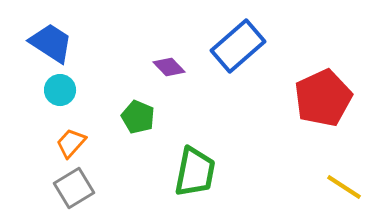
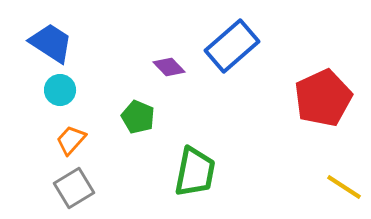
blue rectangle: moved 6 px left
orange trapezoid: moved 3 px up
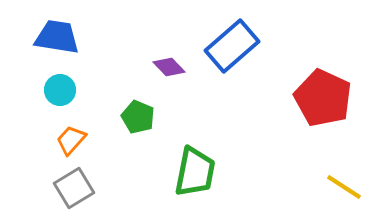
blue trapezoid: moved 6 px right, 6 px up; rotated 24 degrees counterclockwise
red pentagon: rotated 22 degrees counterclockwise
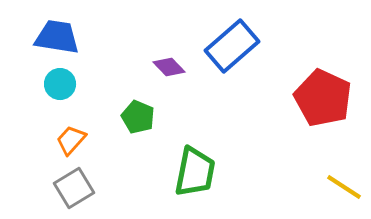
cyan circle: moved 6 px up
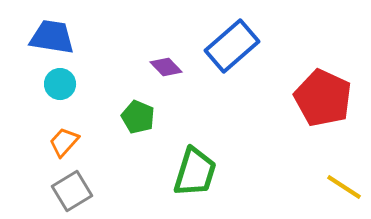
blue trapezoid: moved 5 px left
purple diamond: moved 3 px left
orange trapezoid: moved 7 px left, 2 px down
green trapezoid: rotated 6 degrees clockwise
gray square: moved 2 px left, 3 px down
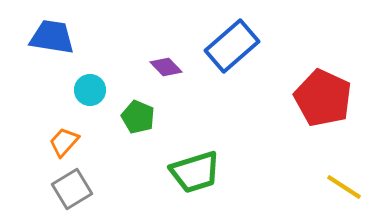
cyan circle: moved 30 px right, 6 px down
green trapezoid: rotated 56 degrees clockwise
gray square: moved 2 px up
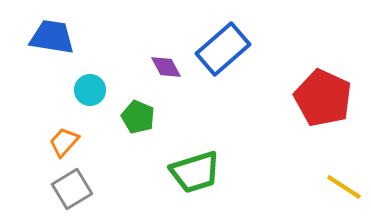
blue rectangle: moved 9 px left, 3 px down
purple diamond: rotated 16 degrees clockwise
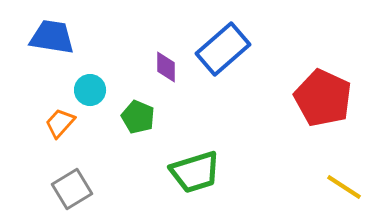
purple diamond: rotated 28 degrees clockwise
orange trapezoid: moved 4 px left, 19 px up
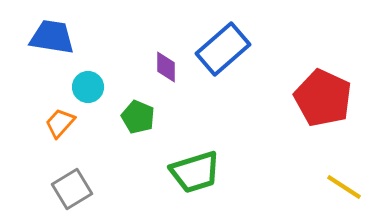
cyan circle: moved 2 px left, 3 px up
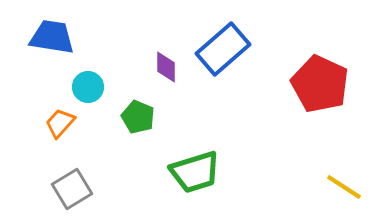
red pentagon: moved 3 px left, 14 px up
